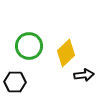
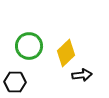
black arrow: moved 2 px left
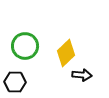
green circle: moved 4 px left
black arrow: rotated 12 degrees clockwise
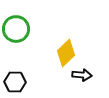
green circle: moved 9 px left, 17 px up
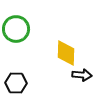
yellow diamond: rotated 44 degrees counterclockwise
black hexagon: moved 1 px right, 1 px down
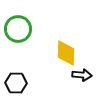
green circle: moved 2 px right
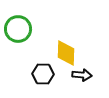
black hexagon: moved 27 px right, 9 px up
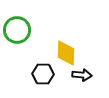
green circle: moved 1 px left, 1 px down
